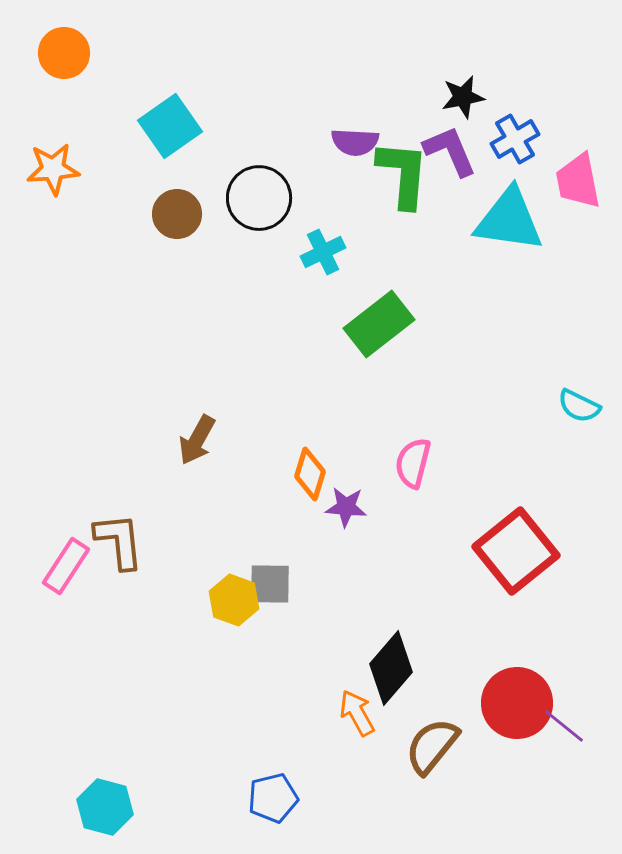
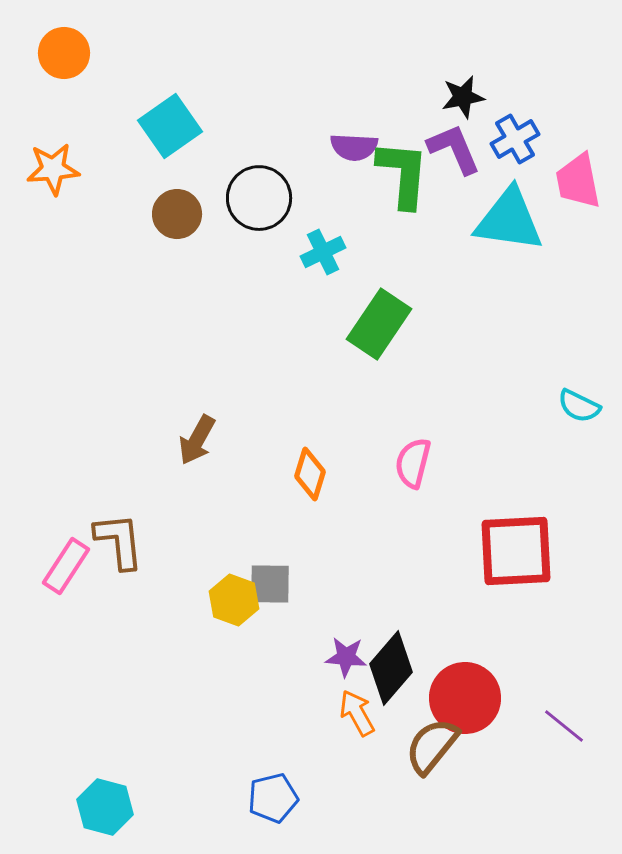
purple semicircle: moved 1 px left, 5 px down
purple L-shape: moved 4 px right, 2 px up
green rectangle: rotated 18 degrees counterclockwise
purple star: moved 150 px down
red square: rotated 36 degrees clockwise
red circle: moved 52 px left, 5 px up
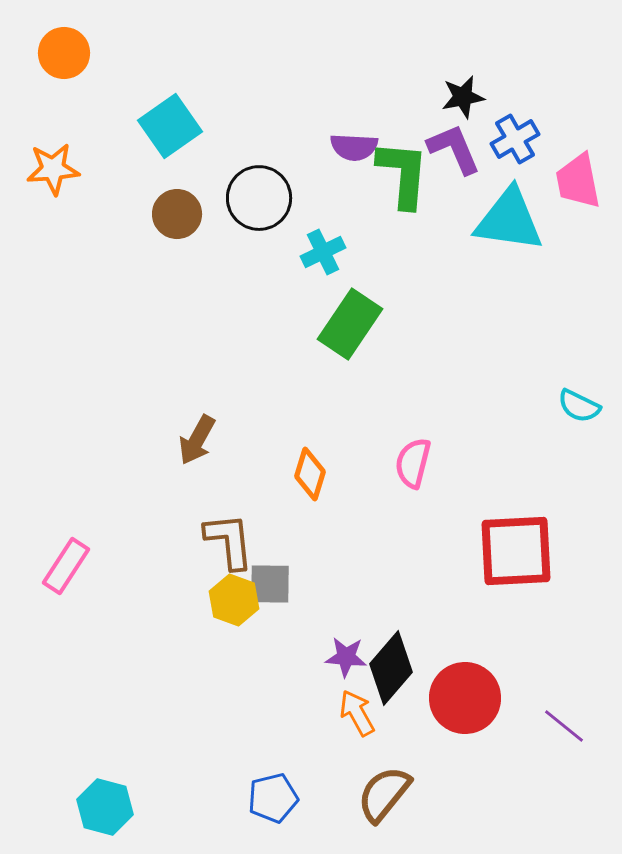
green rectangle: moved 29 px left
brown L-shape: moved 110 px right
brown semicircle: moved 48 px left, 48 px down
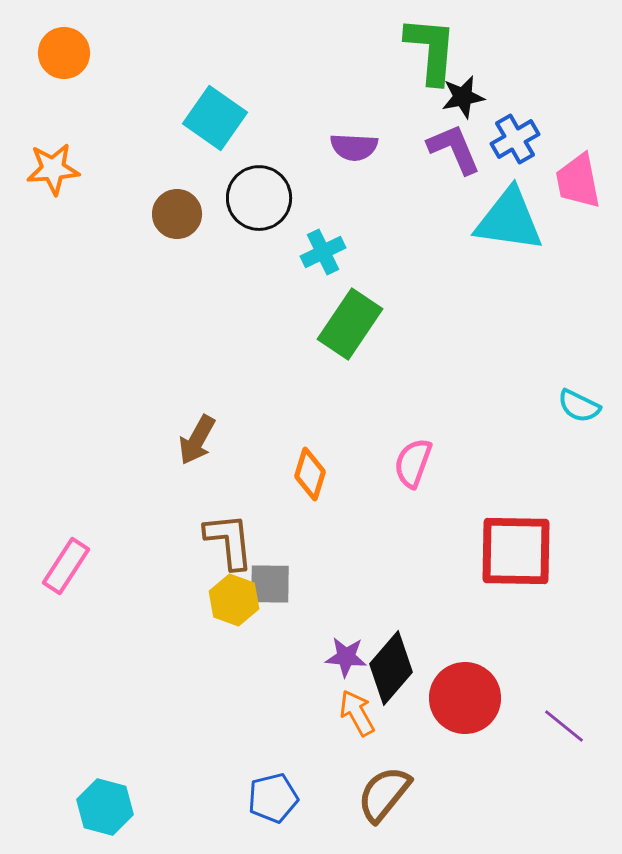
cyan square: moved 45 px right, 8 px up; rotated 20 degrees counterclockwise
green L-shape: moved 28 px right, 124 px up
pink semicircle: rotated 6 degrees clockwise
red square: rotated 4 degrees clockwise
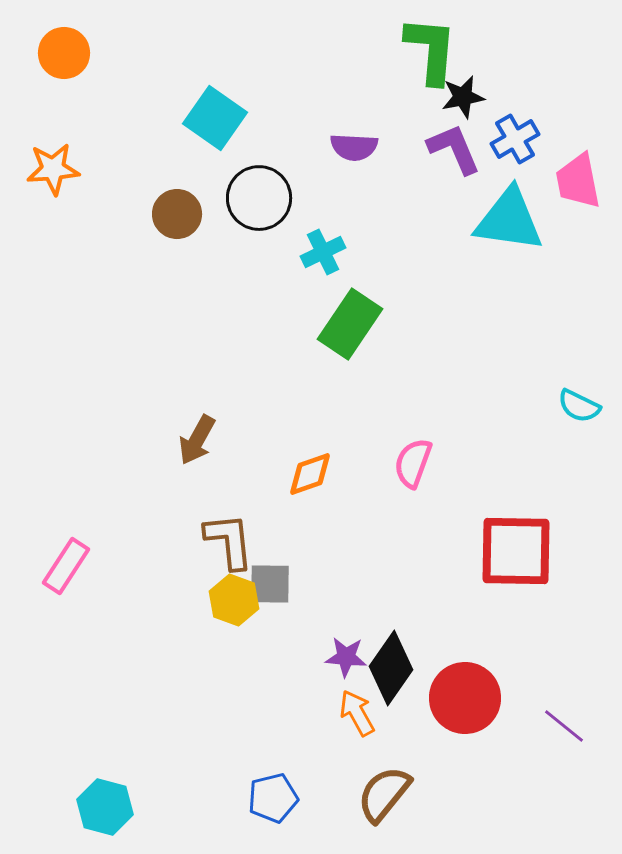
orange diamond: rotated 54 degrees clockwise
black diamond: rotated 6 degrees counterclockwise
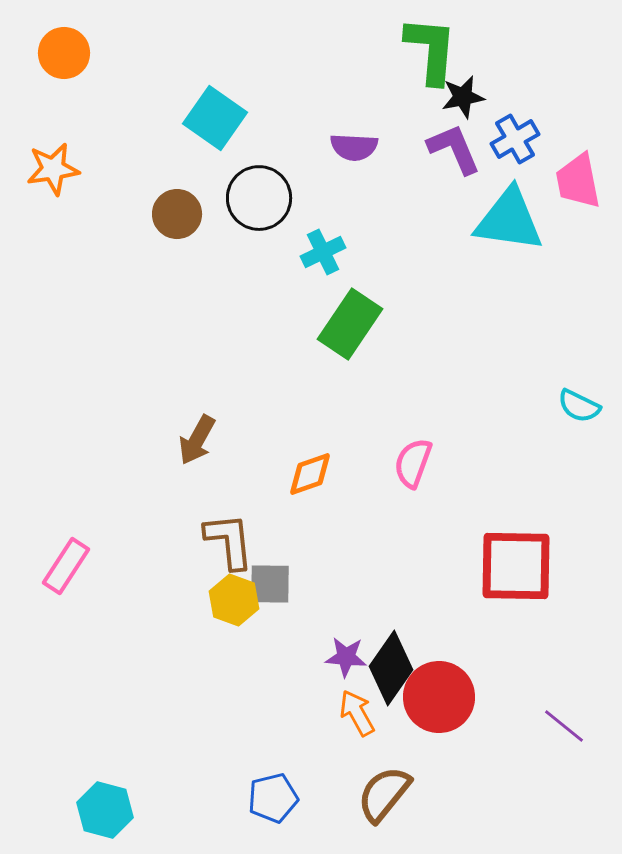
orange star: rotated 4 degrees counterclockwise
red square: moved 15 px down
red circle: moved 26 px left, 1 px up
cyan hexagon: moved 3 px down
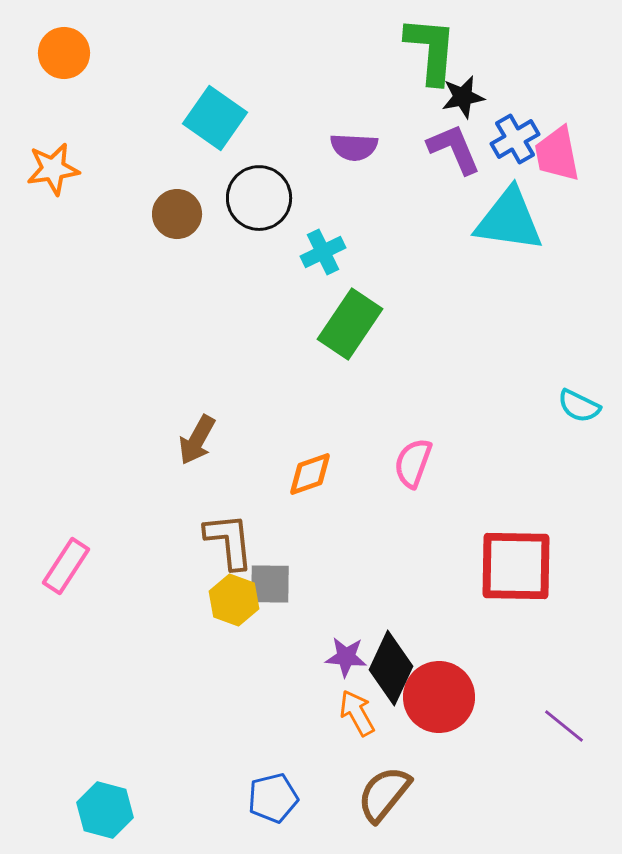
pink trapezoid: moved 21 px left, 27 px up
black diamond: rotated 10 degrees counterclockwise
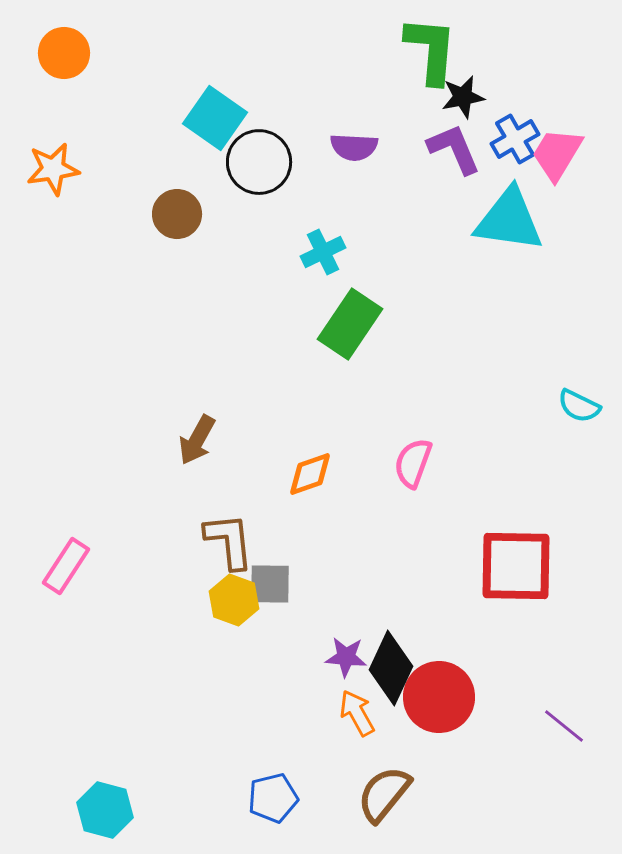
pink trapezoid: rotated 42 degrees clockwise
black circle: moved 36 px up
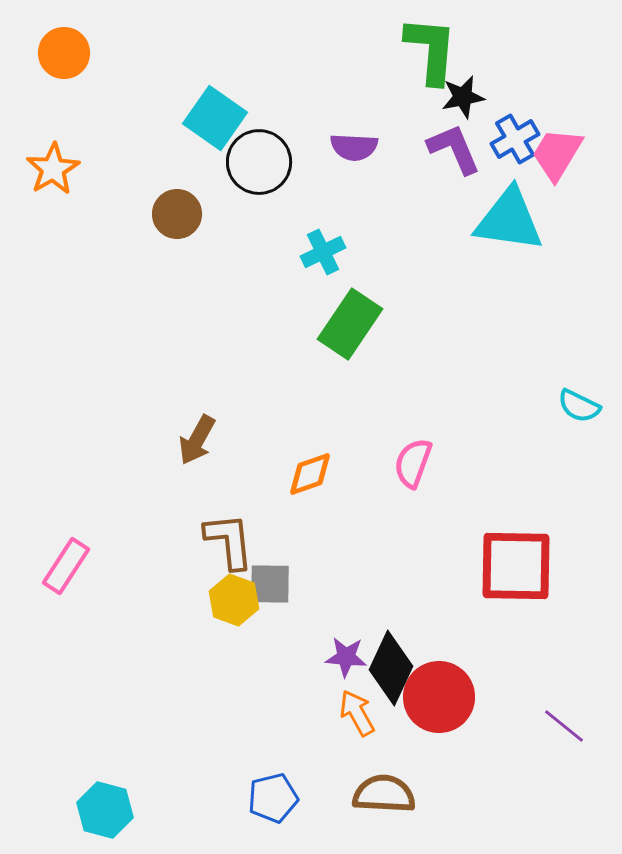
orange star: rotated 22 degrees counterclockwise
brown semicircle: rotated 54 degrees clockwise
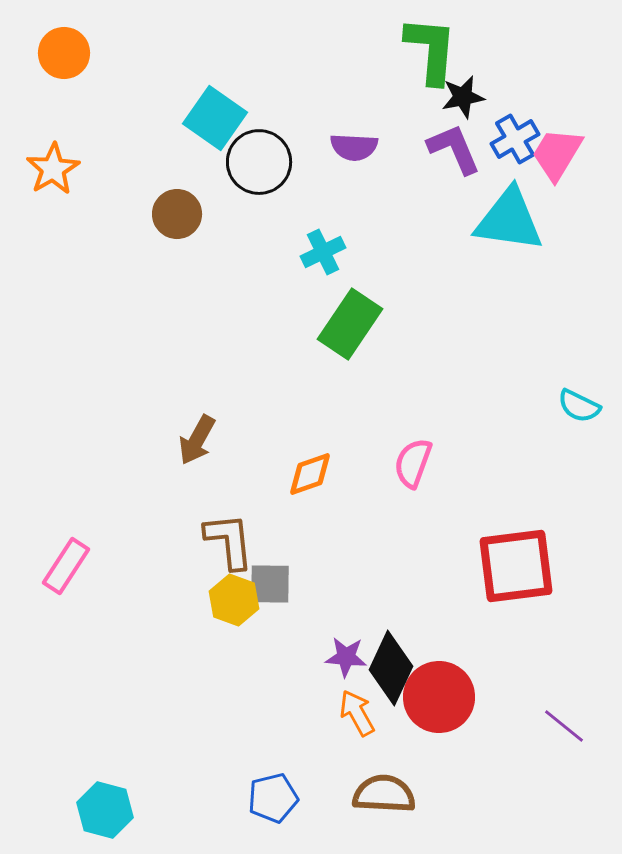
red square: rotated 8 degrees counterclockwise
